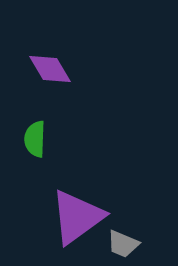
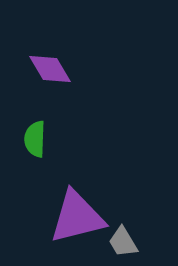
purple triangle: rotated 22 degrees clockwise
gray trapezoid: moved 2 px up; rotated 36 degrees clockwise
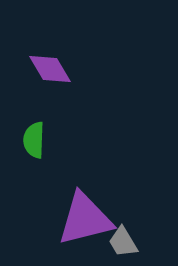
green semicircle: moved 1 px left, 1 px down
purple triangle: moved 8 px right, 2 px down
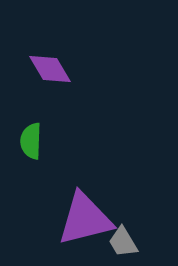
green semicircle: moved 3 px left, 1 px down
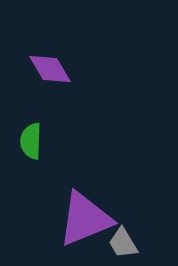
purple triangle: rotated 8 degrees counterclockwise
gray trapezoid: moved 1 px down
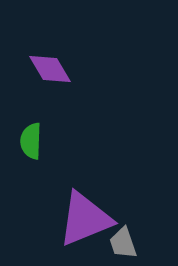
gray trapezoid: rotated 12 degrees clockwise
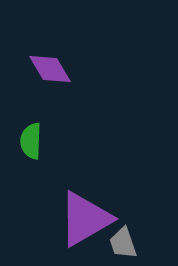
purple triangle: rotated 8 degrees counterclockwise
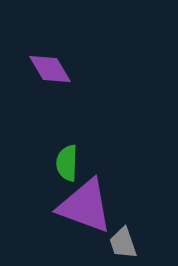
green semicircle: moved 36 px right, 22 px down
purple triangle: moved 13 px up; rotated 50 degrees clockwise
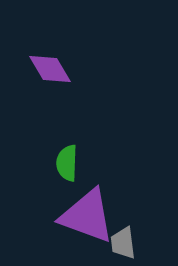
purple triangle: moved 2 px right, 10 px down
gray trapezoid: rotated 12 degrees clockwise
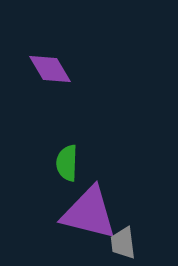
purple triangle: moved 2 px right, 3 px up; rotated 6 degrees counterclockwise
